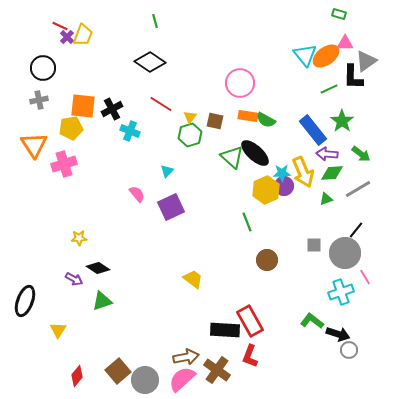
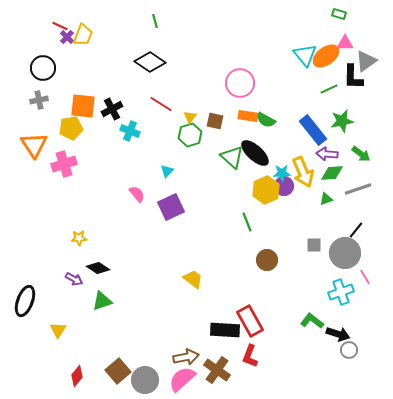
green star at (342, 121): rotated 25 degrees clockwise
gray line at (358, 189): rotated 12 degrees clockwise
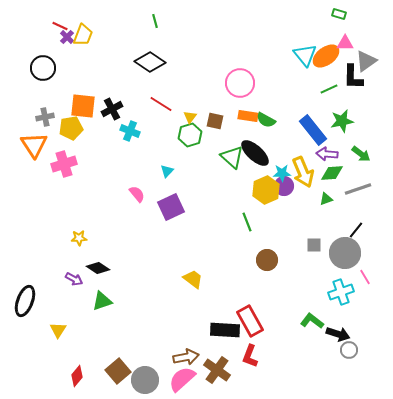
gray cross at (39, 100): moved 6 px right, 17 px down
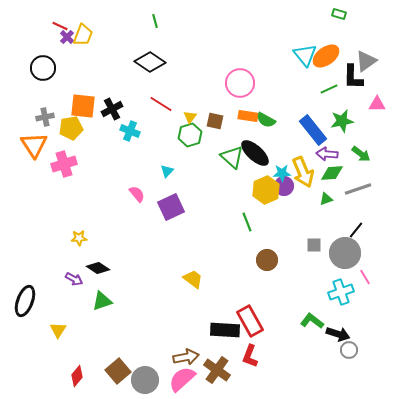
pink triangle at (345, 43): moved 32 px right, 61 px down
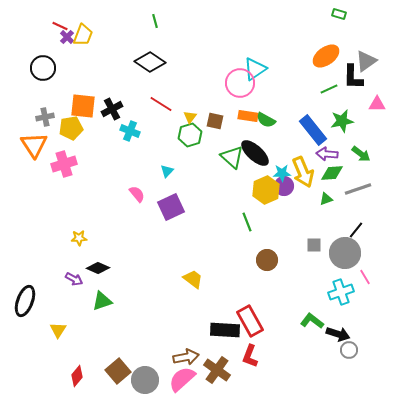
cyan triangle at (305, 55): moved 50 px left, 14 px down; rotated 35 degrees clockwise
black diamond at (98, 268): rotated 10 degrees counterclockwise
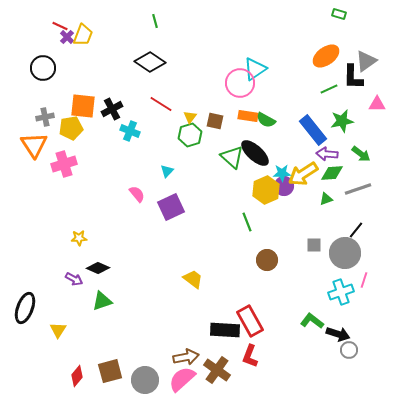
yellow arrow at (303, 172): moved 2 px down; rotated 80 degrees clockwise
pink line at (365, 277): moved 1 px left, 3 px down; rotated 49 degrees clockwise
black ellipse at (25, 301): moved 7 px down
brown square at (118, 371): moved 8 px left; rotated 25 degrees clockwise
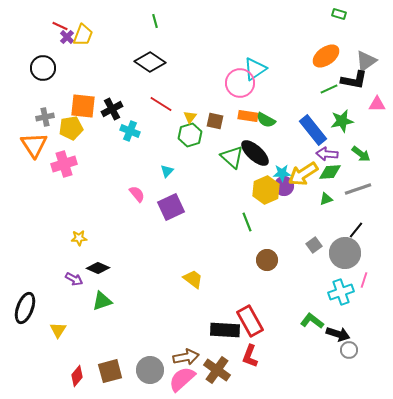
black L-shape at (353, 77): moved 1 px right, 3 px down; rotated 80 degrees counterclockwise
green diamond at (332, 173): moved 2 px left, 1 px up
gray square at (314, 245): rotated 35 degrees counterclockwise
gray circle at (145, 380): moved 5 px right, 10 px up
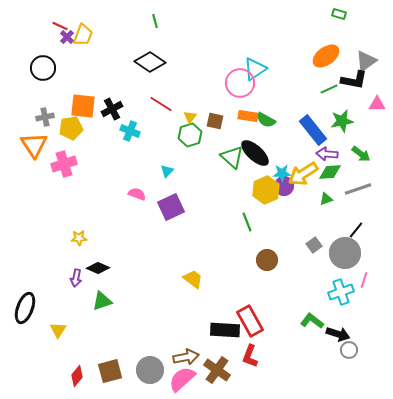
pink semicircle at (137, 194): rotated 30 degrees counterclockwise
purple arrow at (74, 279): moved 2 px right, 1 px up; rotated 72 degrees clockwise
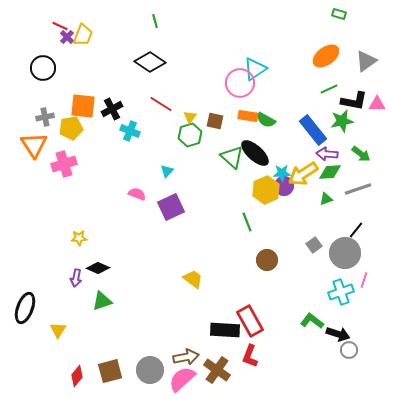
black L-shape at (354, 80): moved 21 px down
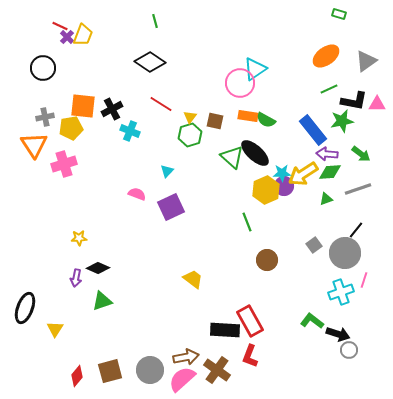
yellow triangle at (58, 330): moved 3 px left, 1 px up
